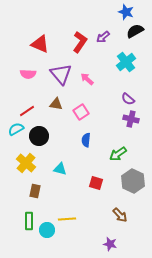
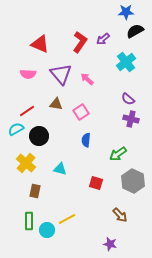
blue star: rotated 21 degrees counterclockwise
purple arrow: moved 2 px down
yellow line: rotated 24 degrees counterclockwise
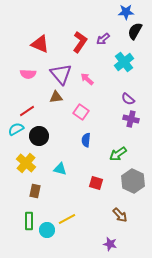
black semicircle: rotated 30 degrees counterclockwise
cyan cross: moved 2 px left
brown triangle: moved 7 px up; rotated 16 degrees counterclockwise
pink square: rotated 21 degrees counterclockwise
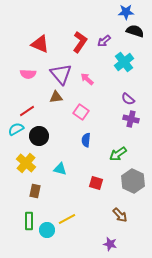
black semicircle: rotated 78 degrees clockwise
purple arrow: moved 1 px right, 2 px down
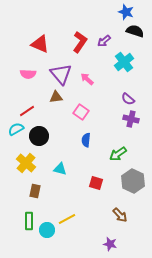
blue star: rotated 21 degrees clockwise
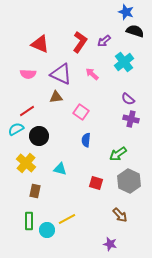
purple triangle: rotated 25 degrees counterclockwise
pink arrow: moved 5 px right, 5 px up
gray hexagon: moved 4 px left
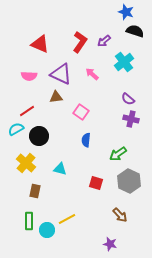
pink semicircle: moved 1 px right, 2 px down
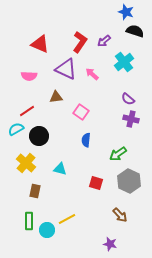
purple triangle: moved 5 px right, 5 px up
